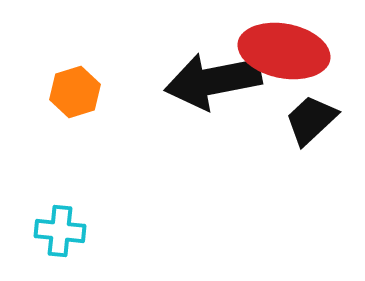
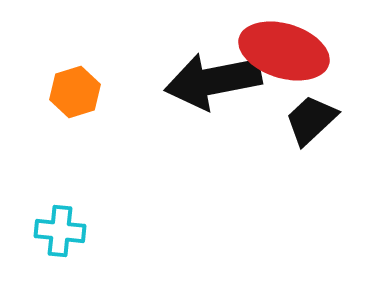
red ellipse: rotated 6 degrees clockwise
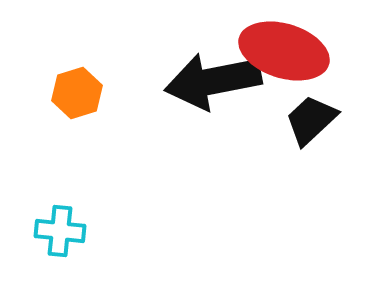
orange hexagon: moved 2 px right, 1 px down
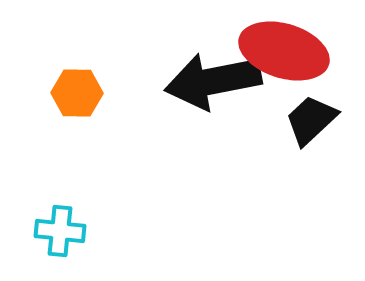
orange hexagon: rotated 18 degrees clockwise
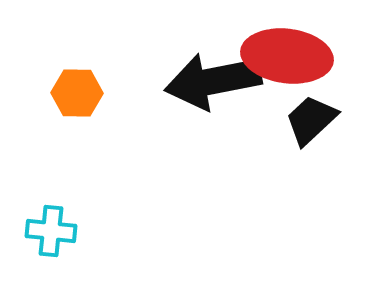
red ellipse: moved 3 px right, 5 px down; rotated 10 degrees counterclockwise
cyan cross: moved 9 px left
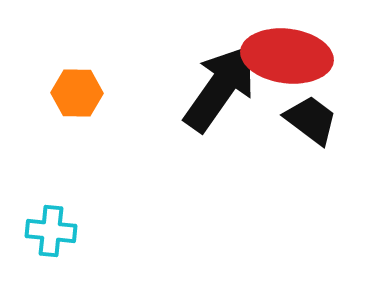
black arrow: moved 7 px right, 7 px down; rotated 136 degrees clockwise
black trapezoid: rotated 80 degrees clockwise
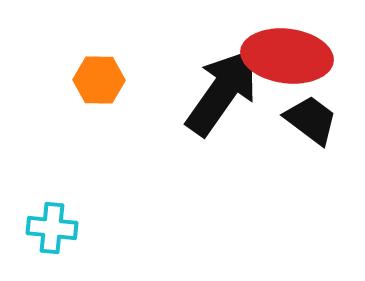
black arrow: moved 2 px right, 4 px down
orange hexagon: moved 22 px right, 13 px up
cyan cross: moved 1 px right, 3 px up
